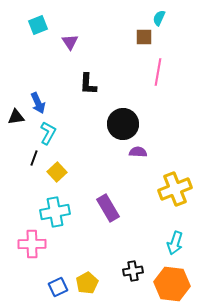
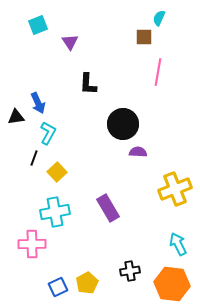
cyan arrow: moved 3 px right, 1 px down; rotated 135 degrees clockwise
black cross: moved 3 px left
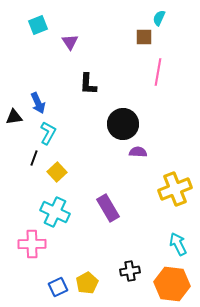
black triangle: moved 2 px left
cyan cross: rotated 36 degrees clockwise
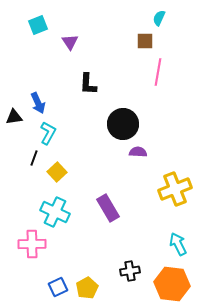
brown square: moved 1 px right, 4 px down
yellow pentagon: moved 5 px down
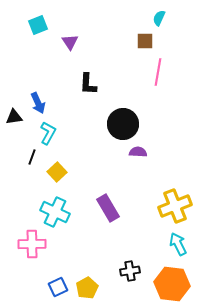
black line: moved 2 px left, 1 px up
yellow cross: moved 17 px down
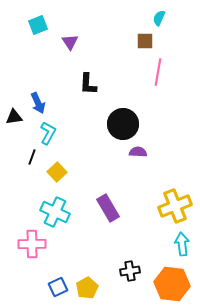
cyan arrow: moved 4 px right; rotated 20 degrees clockwise
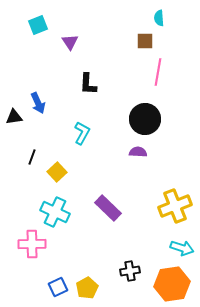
cyan semicircle: rotated 28 degrees counterclockwise
black circle: moved 22 px right, 5 px up
cyan L-shape: moved 34 px right
purple rectangle: rotated 16 degrees counterclockwise
cyan arrow: moved 4 px down; rotated 115 degrees clockwise
orange hexagon: rotated 16 degrees counterclockwise
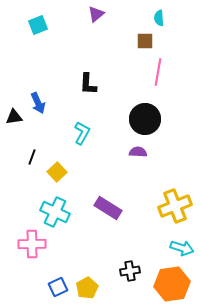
purple triangle: moved 26 px right, 28 px up; rotated 24 degrees clockwise
purple rectangle: rotated 12 degrees counterclockwise
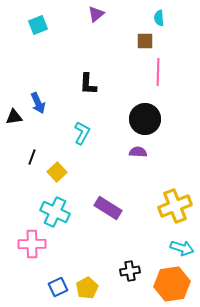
pink line: rotated 8 degrees counterclockwise
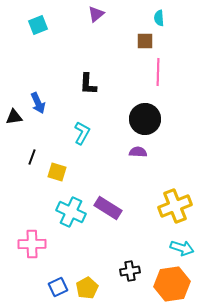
yellow square: rotated 30 degrees counterclockwise
cyan cross: moved 16 px right
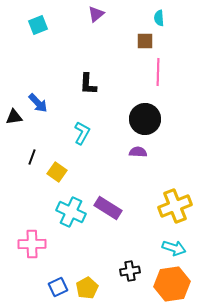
blue arrow: rotated 20 degrees counterclockwise
yellow square: rotated 18 degrees clockwise
cyan arrow: moved 8 px left
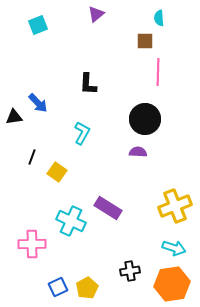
cyan cross: moved 9 px down
